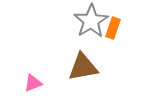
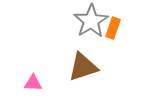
brown triangle: rotated 8 degrees counterclockwise
pink triangle: rotated 24 degrees clockwise
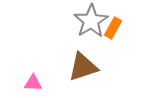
orange rectangle: rotated 10 degrees clockwise
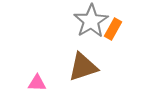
orange rectangle: moved 1 px down
pink triangle: moved 4 px right
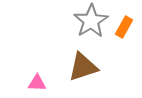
orange rectangle: moved 11 px right, 2 px up
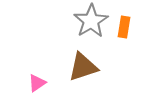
orange rectangle: rotated 20 degrees counterclockwise
pink triangle: rotated 36 degrees counterclockwise
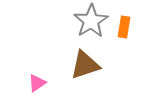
brown triangle: moved 2 px right, 2 px up
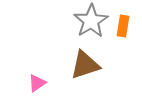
orange rectangle: moved 1 px left, 1 px up
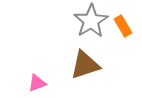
orange rectangle: rotated 40 degrees counterclockwise
pink triangle: rotated 12 degrees clockwise
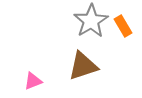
brown triangle: moved 2 px left, 1 px down
pink triangle: moved 4 px left, 2 px up
